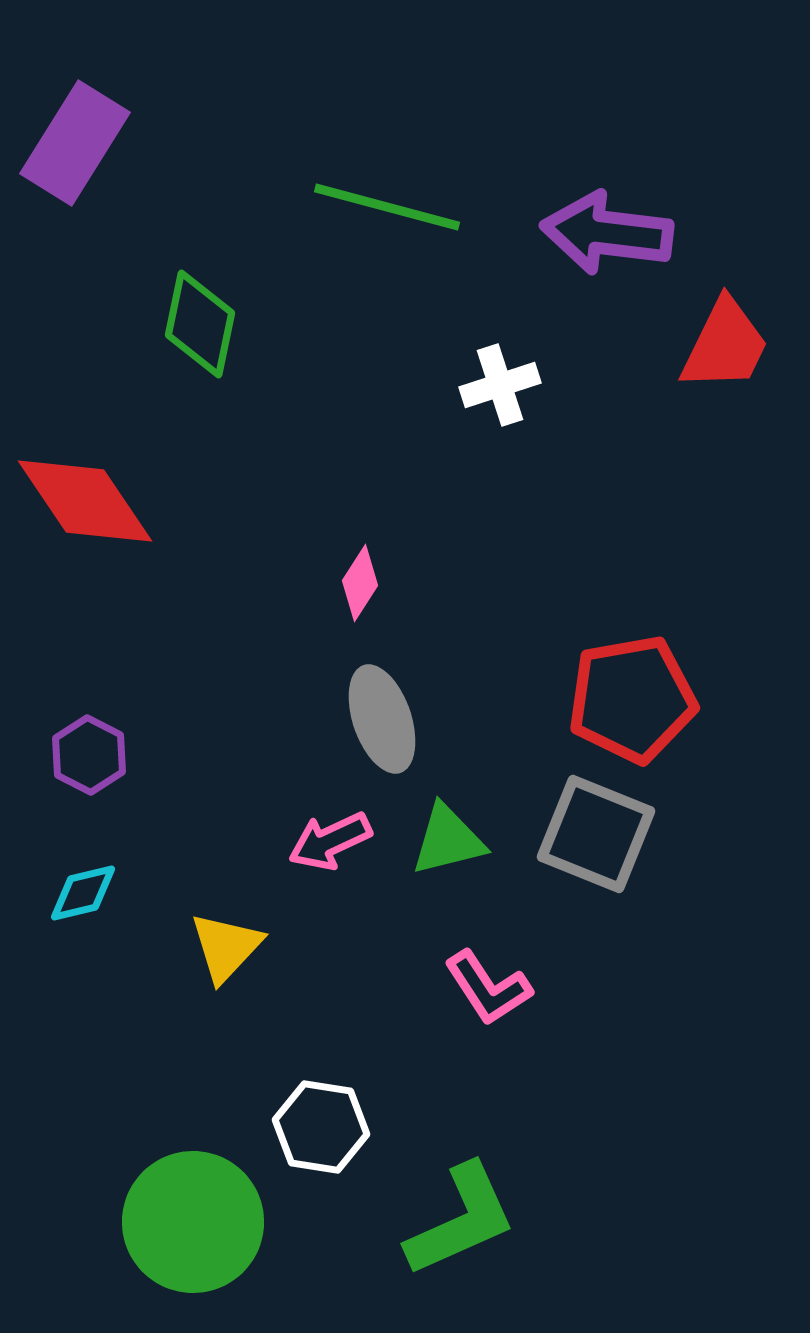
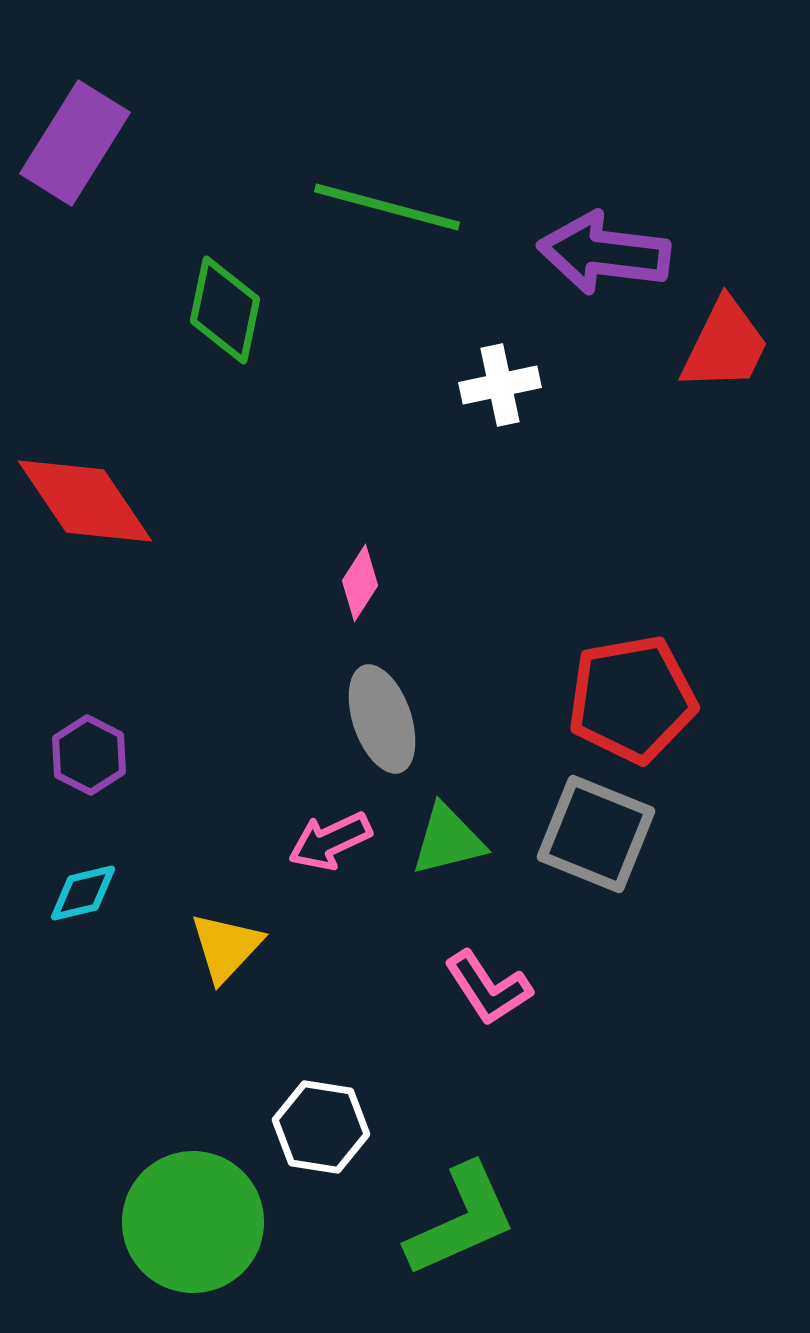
purple arrow: moved 3 px left, 20 px down
green diamond: moved 25 px right, 14 px up
white cross: rotated 6 degrees clockwise
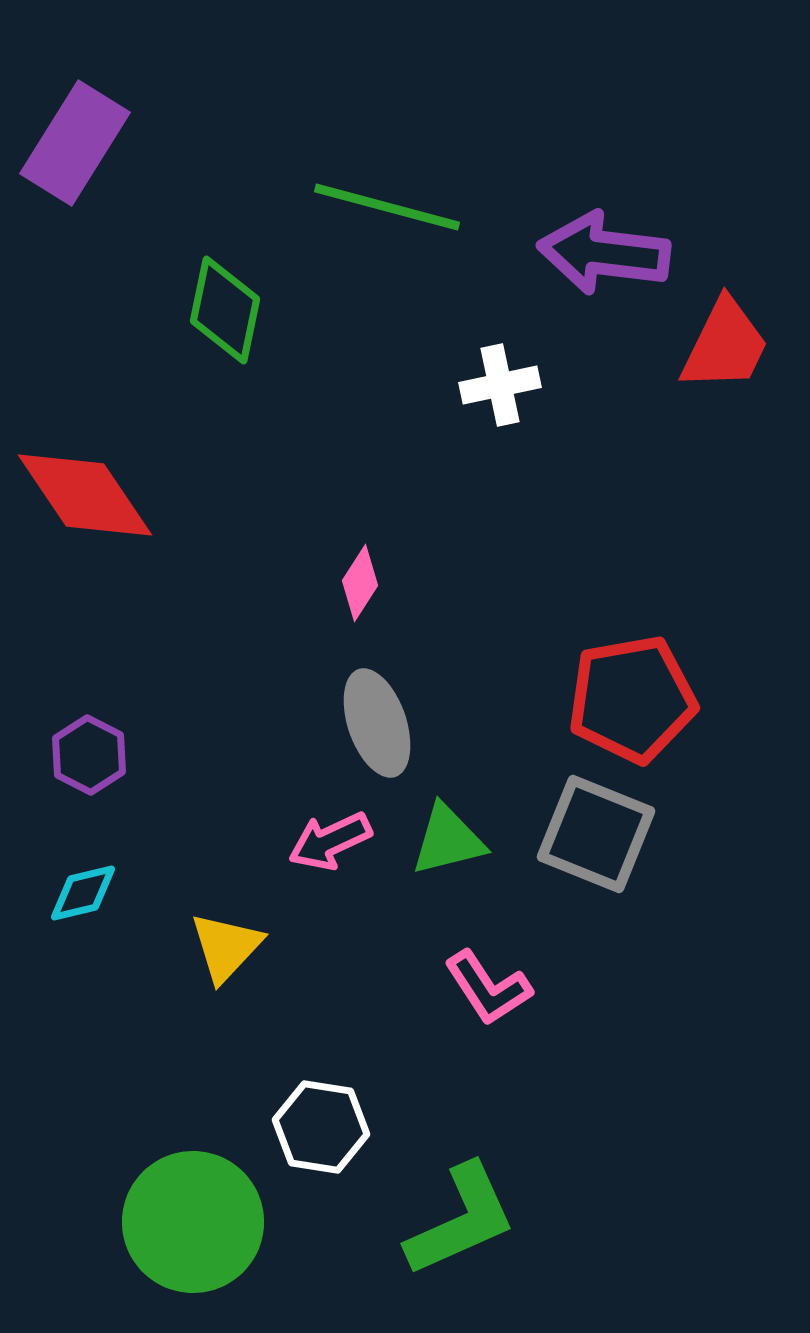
red diamond: moved 6 px up
gray ellipse: moved 5 px left, 4 px down
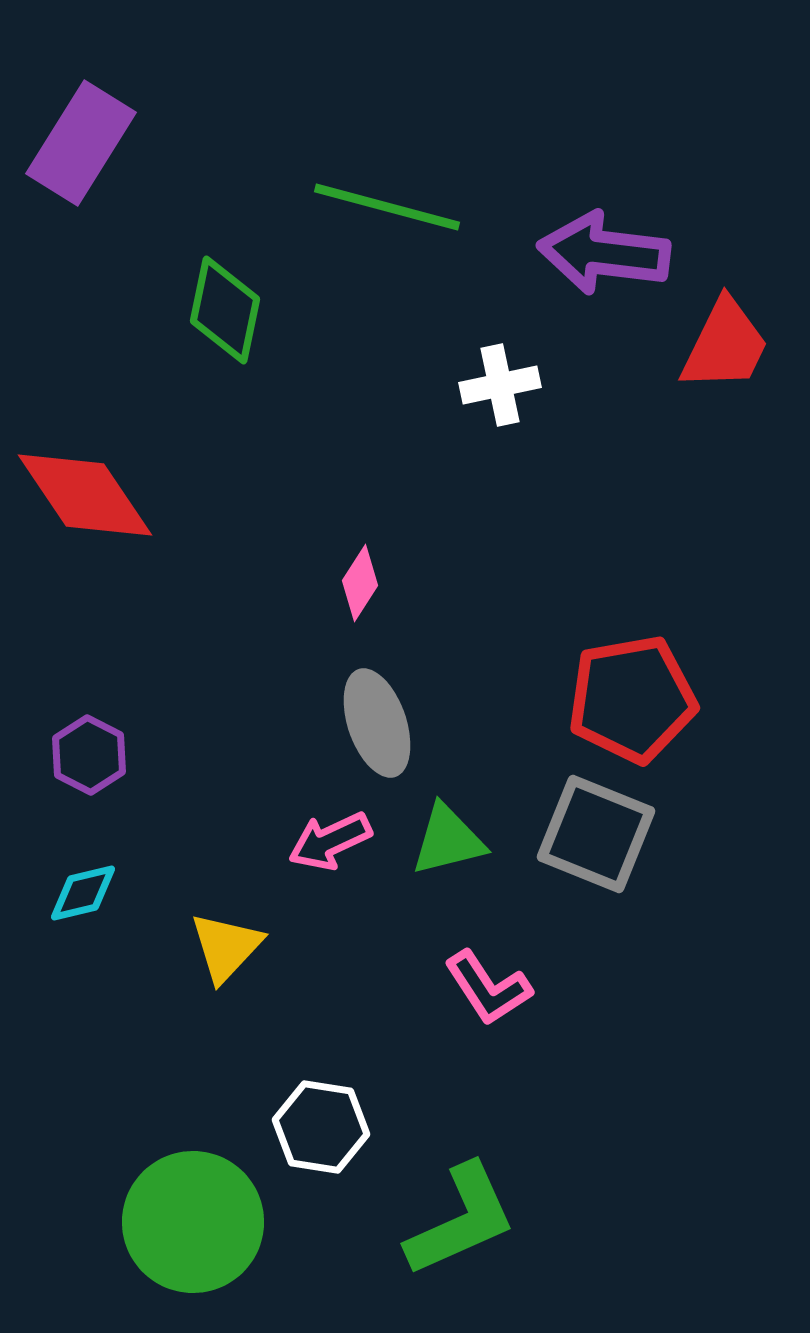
purple rectangle: moved 6 px right
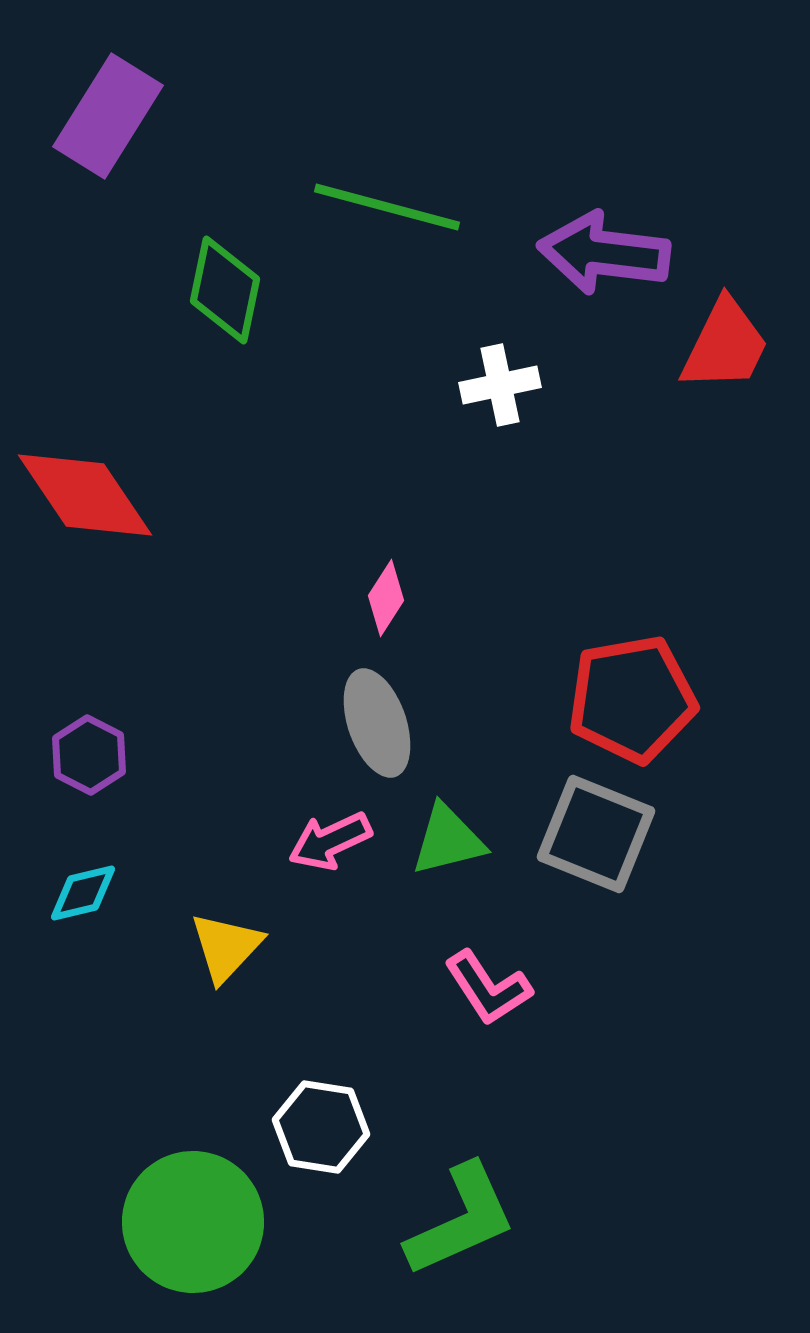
purple rectangle: moved 27 px right, 27 px up
green diamond: moved 20 px up
pink diamond: moved 26 px right, 15 px down
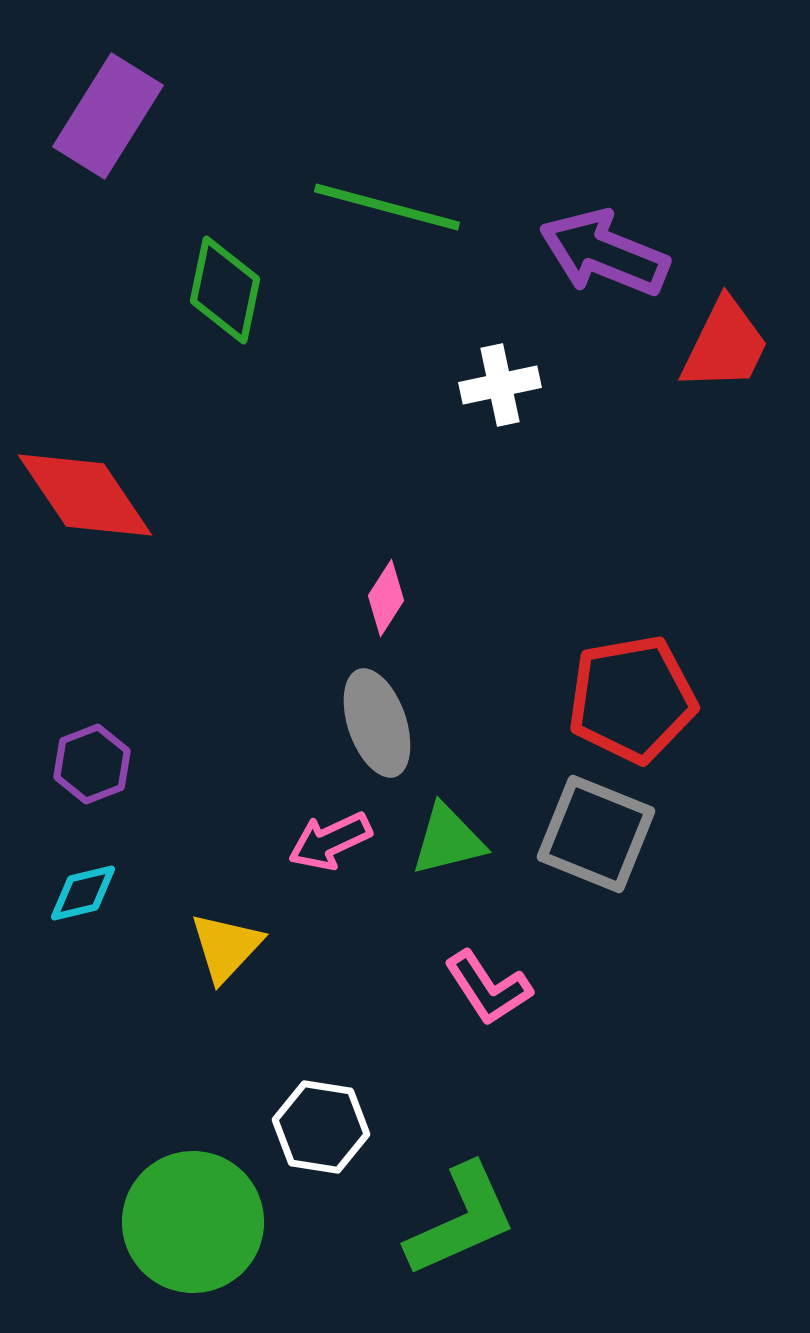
purple arrow: rotated 15 degrees clockwise
purple hexagon: moved 3 px right, 9 px down; rotated 12 degrees clockwise
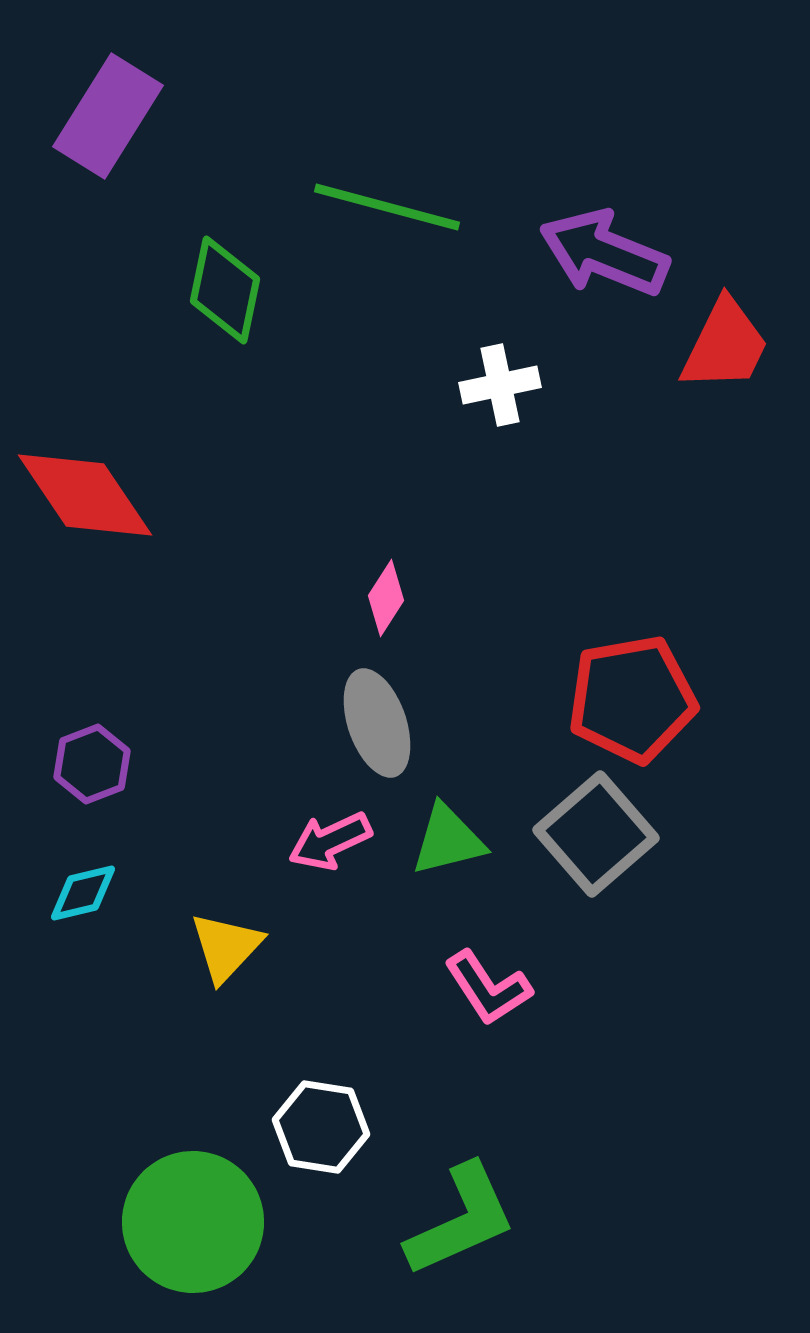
gray square: rotated 27 degrees clockwise
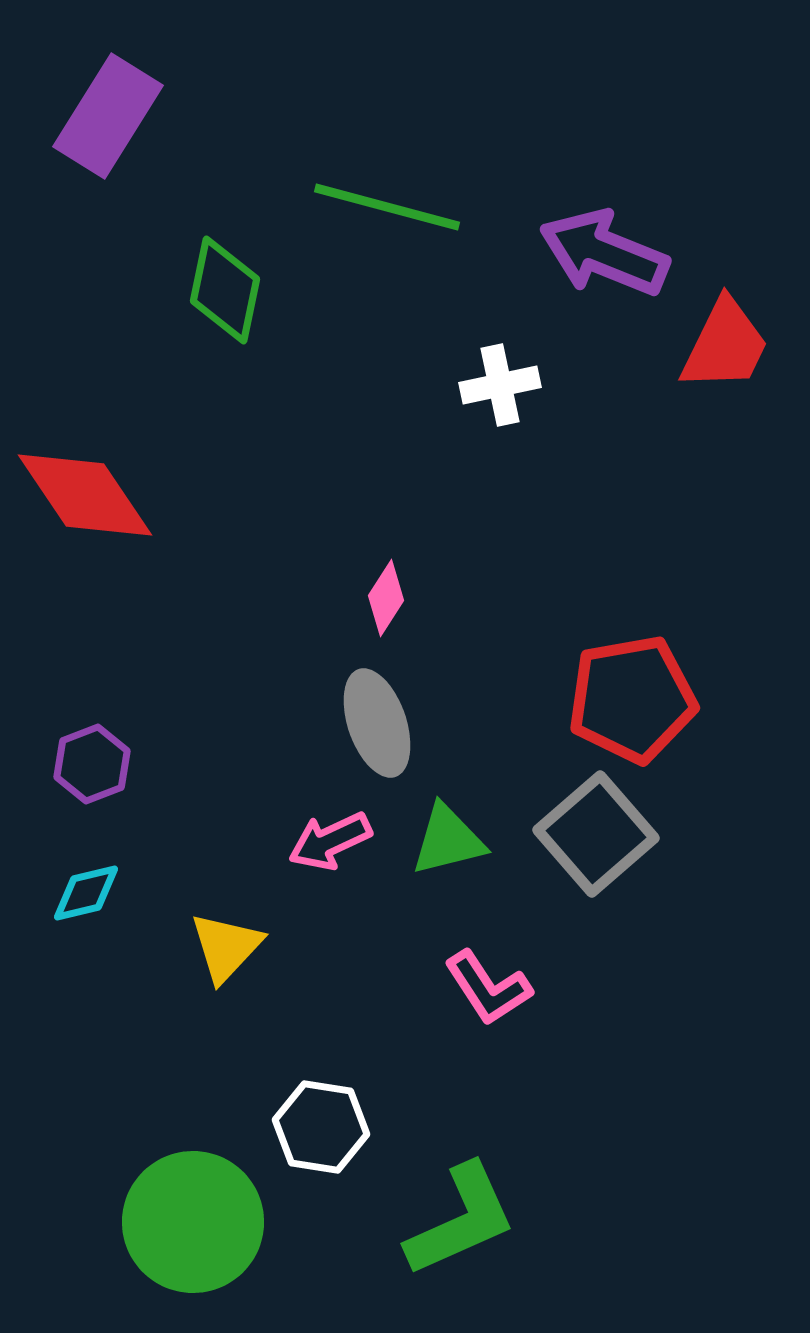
cyan diamond: moved 3 px right
